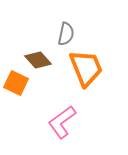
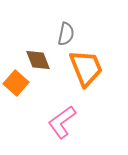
brown diamond: rotated 20 degrees clockwise
orange square: rotated 15 degrees clockwise
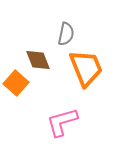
pink L-shape: rotated 20 degrees clockwise
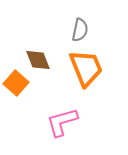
gray semicircle: moved 14 px right, 4 px up
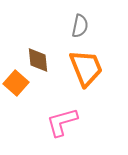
gray semicircle: moved 4 px up
brown diamond: rotated 16 degrees clockwise
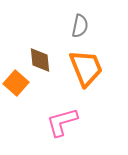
brown diamond: moved 2 px right
